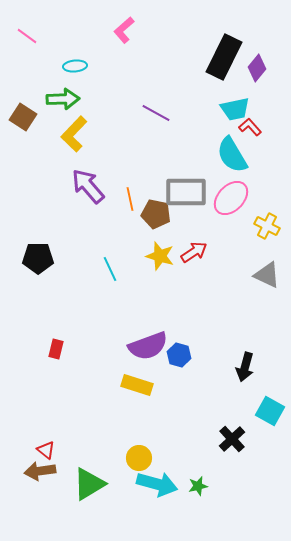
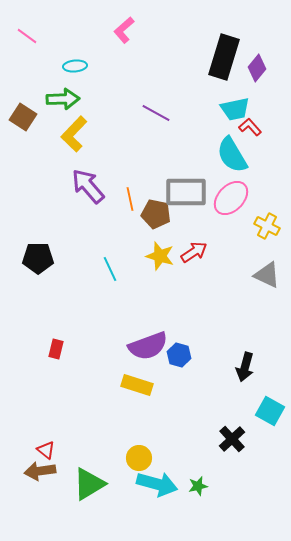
black rectangle: rotated 9 degrees counterclockwise
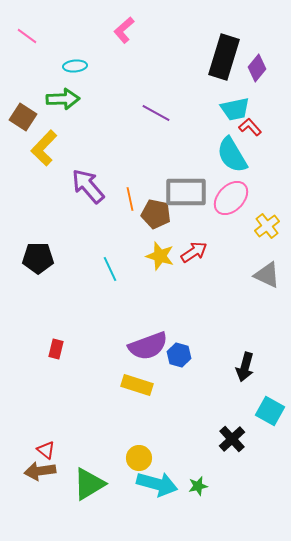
yellow L-shape: moved 30 px left, 14 px down
yellow cross: rotated 25 degrees clockwise
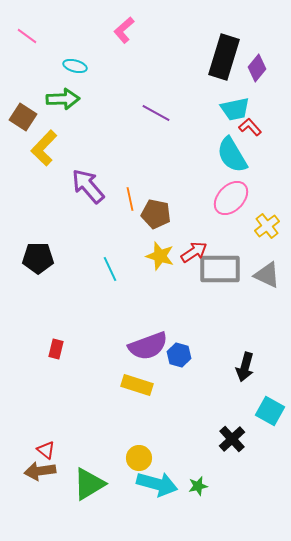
cyan ellipse: rotated 20 degrees clockwise
gray rectangle: moved 34 px right, 77 px down
